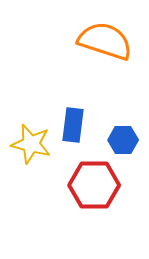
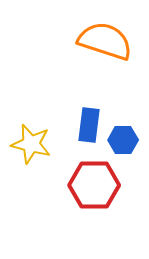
blue rectangle: moved 16 px right
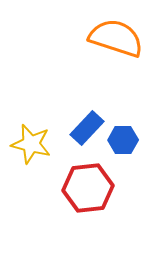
orange semicircle: moved 11 px right, 3 px up
blue rectangle: moved 2 px left, 3 px down; rotated 36 degrees clockwise
red hexagon: moved 6 px left, 3 px down; rotated 6 degrees counterclockwise
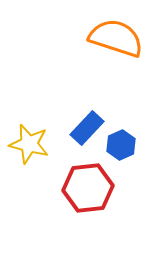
blue hexagon: moved 2 px left, 5 px down; rotated 24 degrees counterclockwise
yellow star: moved 2 px left
